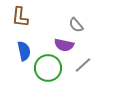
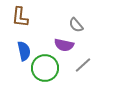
green circle: moved 3 px left
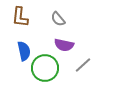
gray semicircle: moved 18 px left, 6 px up
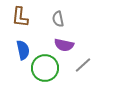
gray semicircle: rotated 28 degrees clockwise
blue semicircle: moved 1 px left, 1 px up
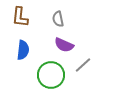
purple semicircle: rotated 12 degrees clockwise
blue semicircle: rotated 18 degrees clockwise
green circle: moved 6 px right, 7 px down
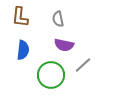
purple semicircle: rotated 12 degrees counterclockwise
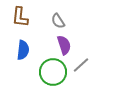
gray semicircle: moved 2 px down; rotated 21 degrees counterclockwise
purple semicircle: rotated 120 degrees counterclockwise
gray line: moved 2 px left
green circle: moved 2 px right, 3 px up
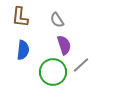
gray semicircle: moved 1 px left, 1 px up
